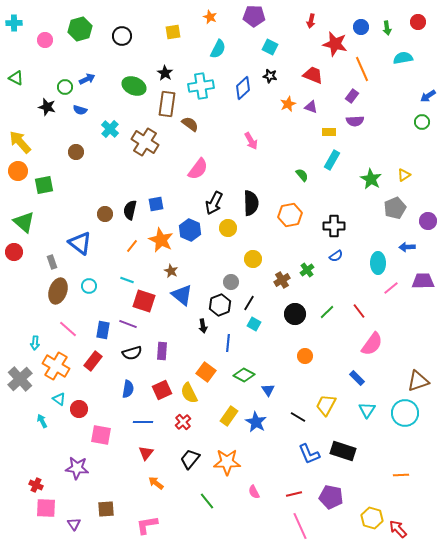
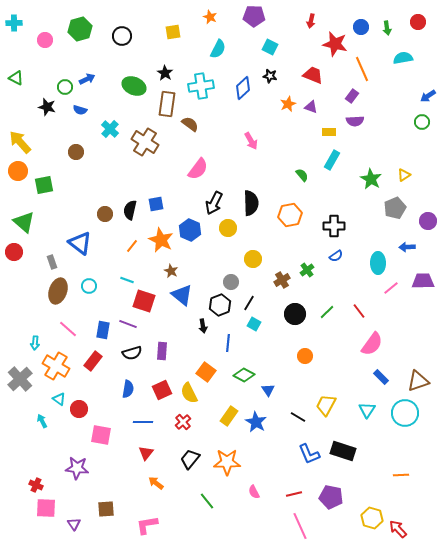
blue rectangle at (357, 378): moved 24 px right, 1 px up
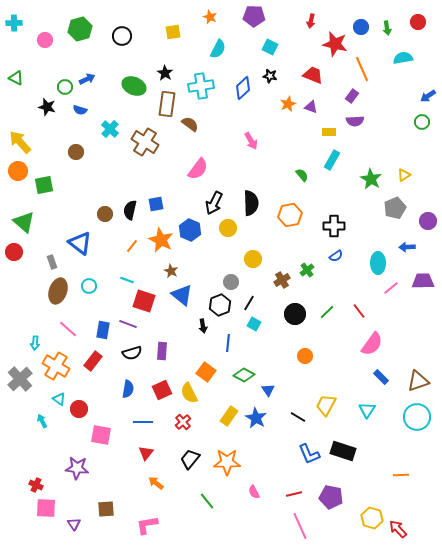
cyan circle at (405, 413): moved 12 px right, 4 px down
blue star at (256, 422): moved 4 px up
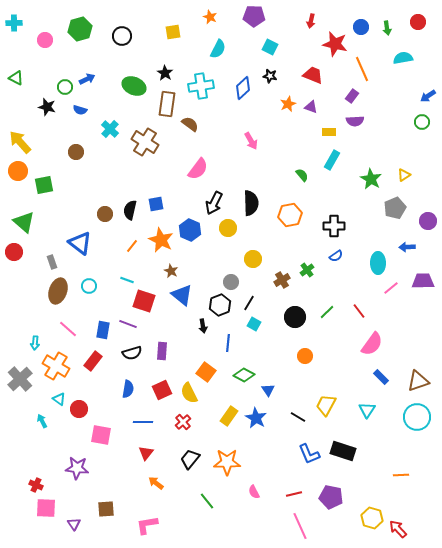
black circle at (295, 314): moved 3 px down
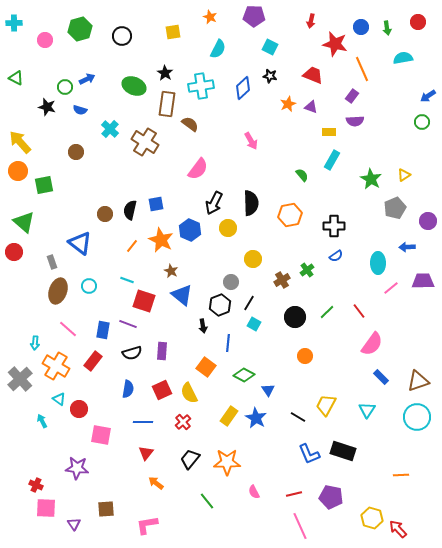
orange square at (206, 372): moved 5 px up
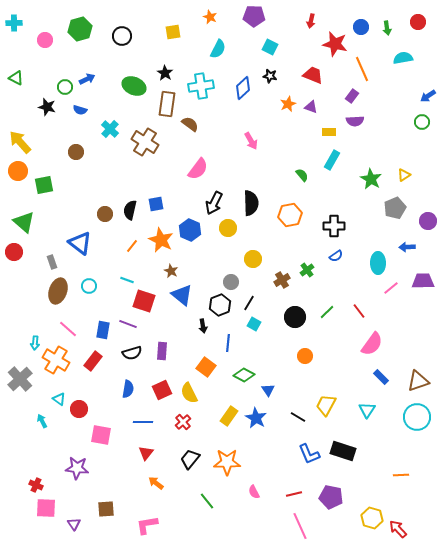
orange cross at (56, 366): moved 6 px up
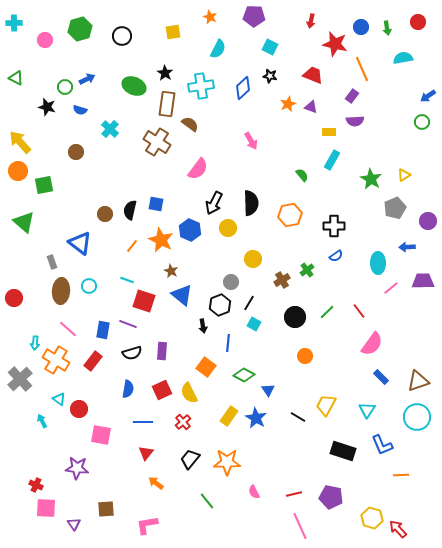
brown cross at (145, 142): moved 12 px right
blue square at (156, 204): rotated 21 degrees clockwise
red circle at (14, 252): moved 46 px down
brown ellipse at (58, 291): moved 3 px right; rotated 15 degrees counterclockwise
blue L-shape at (309, 454): moved 73 px right, 9 px up
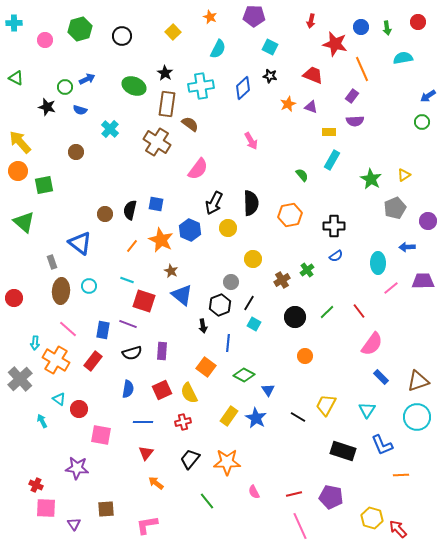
yellow square at (173, 32): rotated 35 degrees counterclockwise
red cross at (183, 422): rotated 28 degrees clockwise
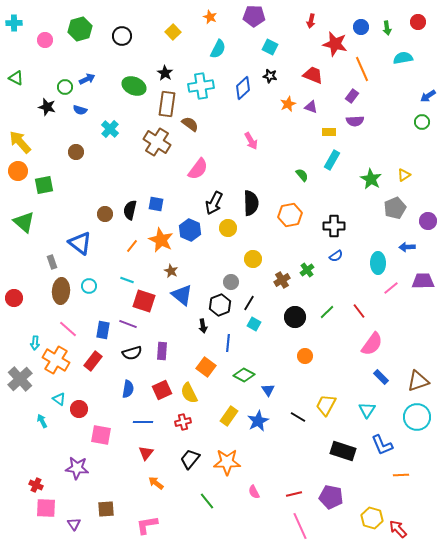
blue star at (256, 418): moved 2 px right, 3 px down; rotated 15 degrees clockwise
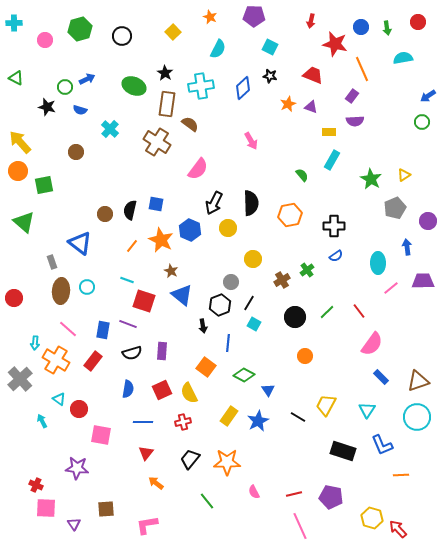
blue arrow at (407, 247): rotated 84 degrees clockwise
cyan circle at (89, 286): moved 2 px left, 1 px down
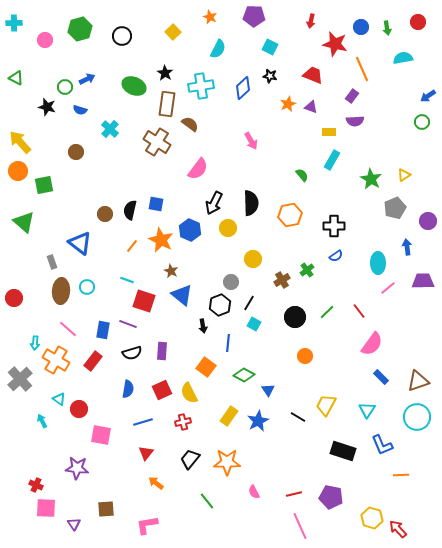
pink line at (391, 288): moved 3 px left
blue line at (143, 422): rotated 18 degrees counterclockwise
